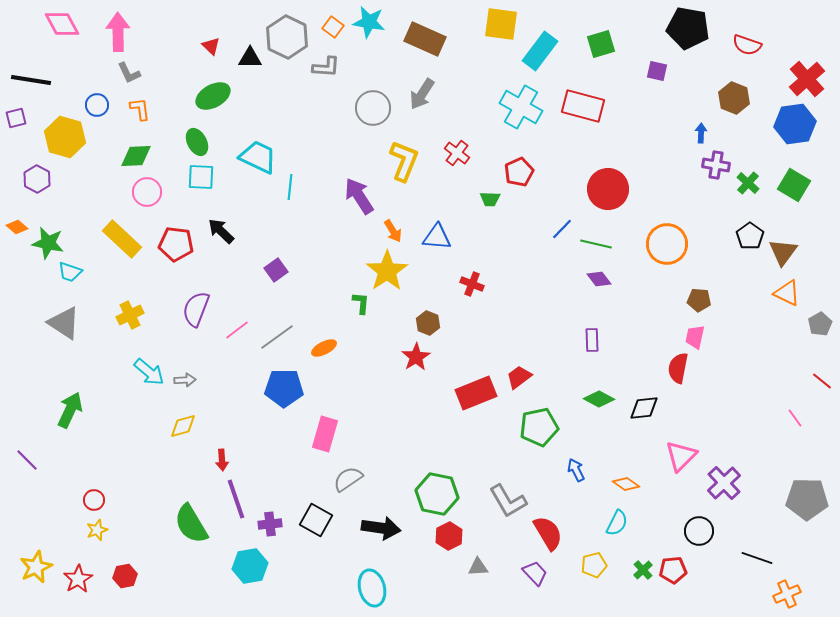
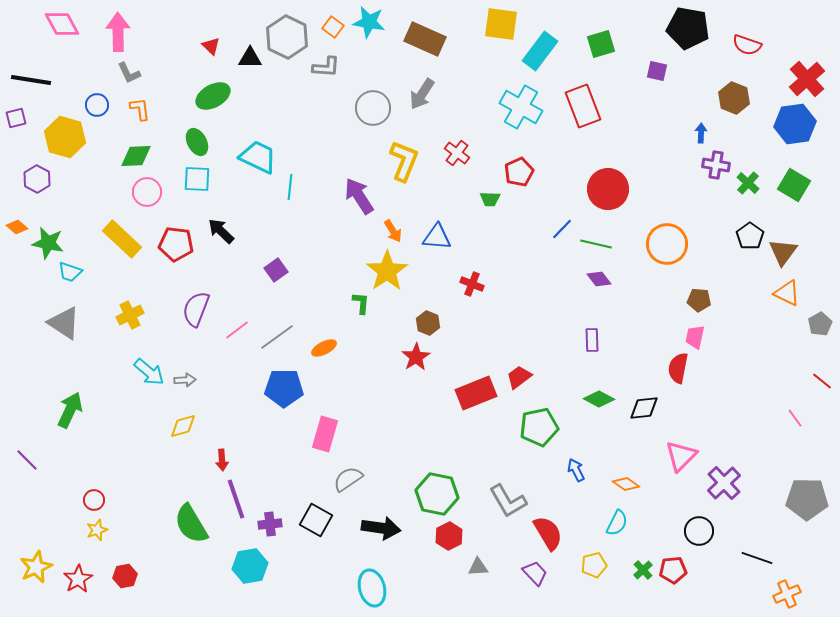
red rectangle at (583, 106): rotated 54 degrees clockwise
cyan square at (201, 177): moved 4 px left, 2 px down
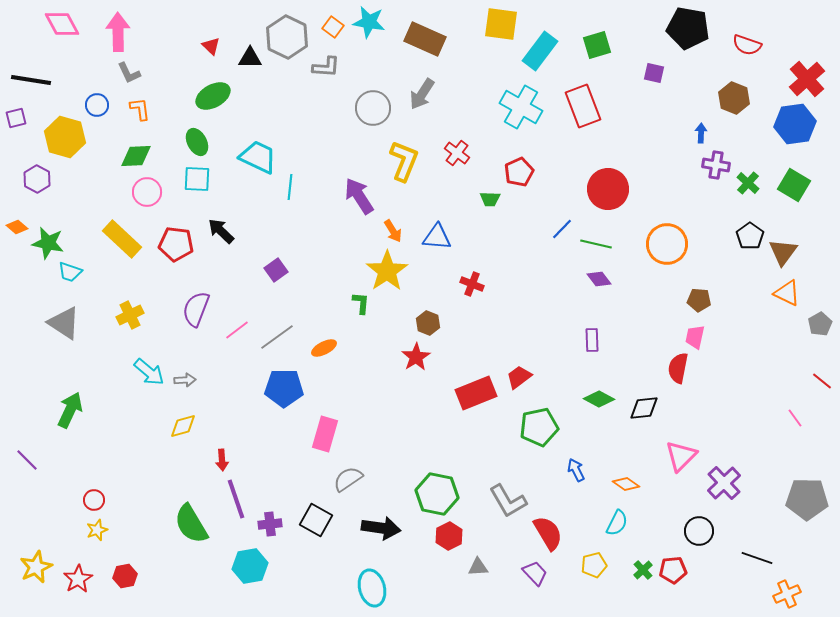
green square at (601, 44): moved 4 px left, 1 px down
purple square at (657, 71): moved 3 px left, 2 px down
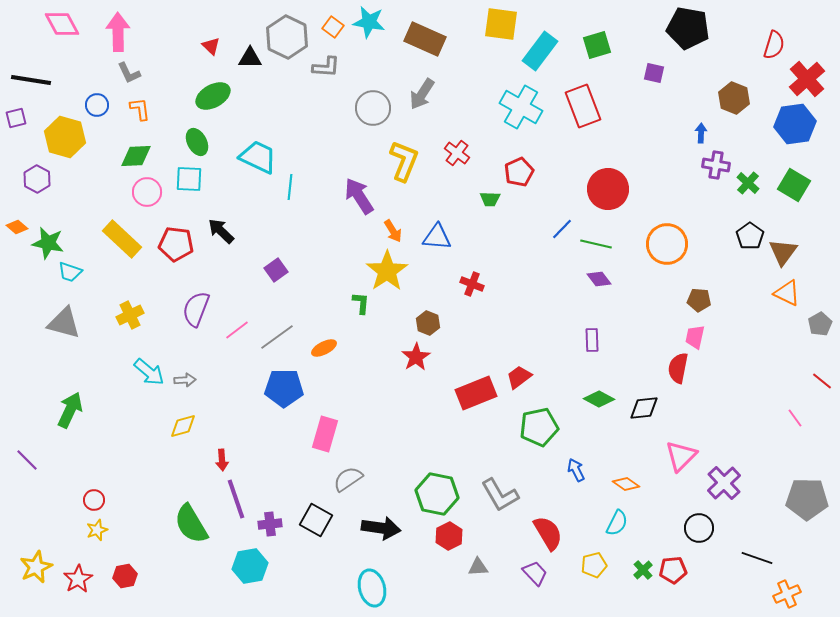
red semicircle at (747, 45): moved 27 px right; rotated 92 degrees counterclockwise
cyan square at (197, 179): moved 8 px left
gray triangle at (64, 323): rotated 18 degrees counterclockwise
gray L-shape at (508, 501): moved 8 px left, 6 px up
black circle at (699, 531): moved 3 px up
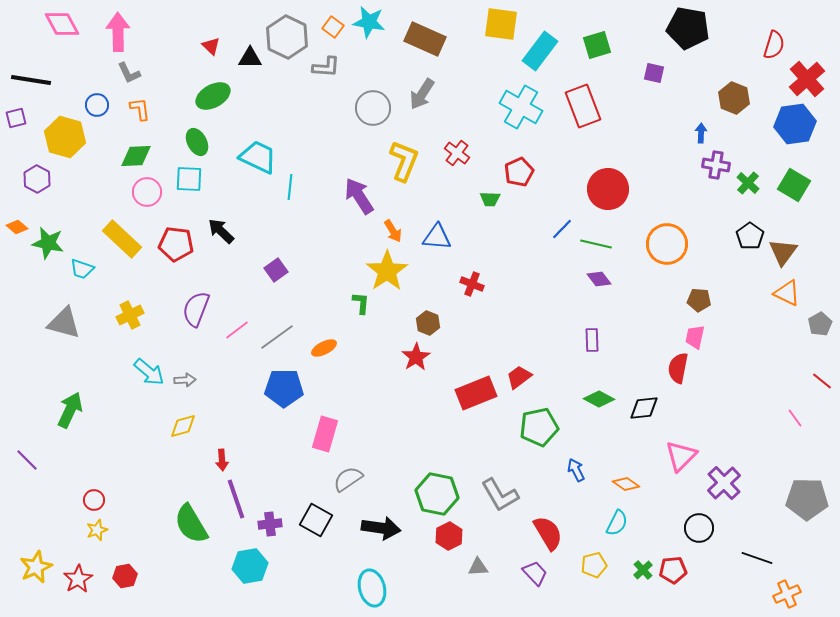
cyan trapezoid at (70, 272): moved 12 px right, 3 px up
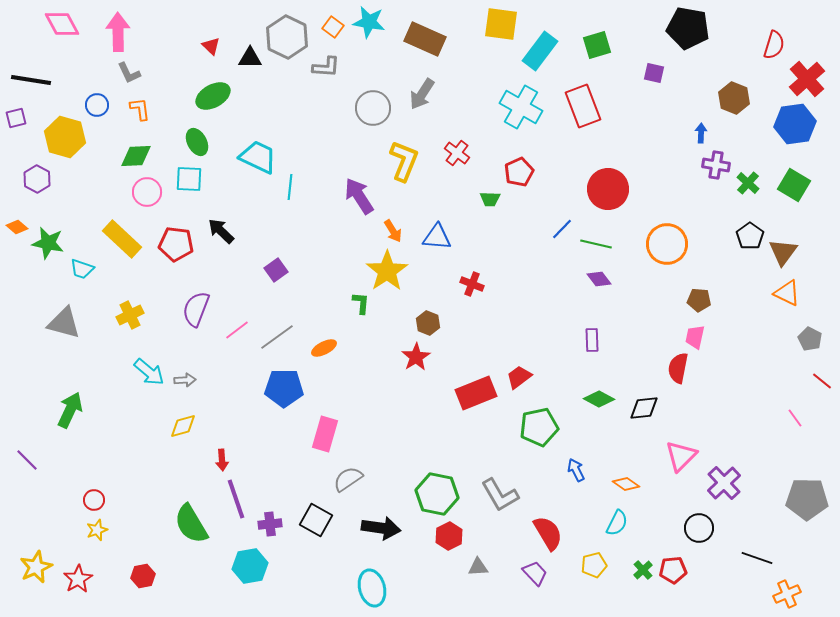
gray pentagon at (820, 324): moved 10 px left, 15 px down; rotated 15 degrees counterclockwise
red hexagon at (125, 576): moved 18 px right
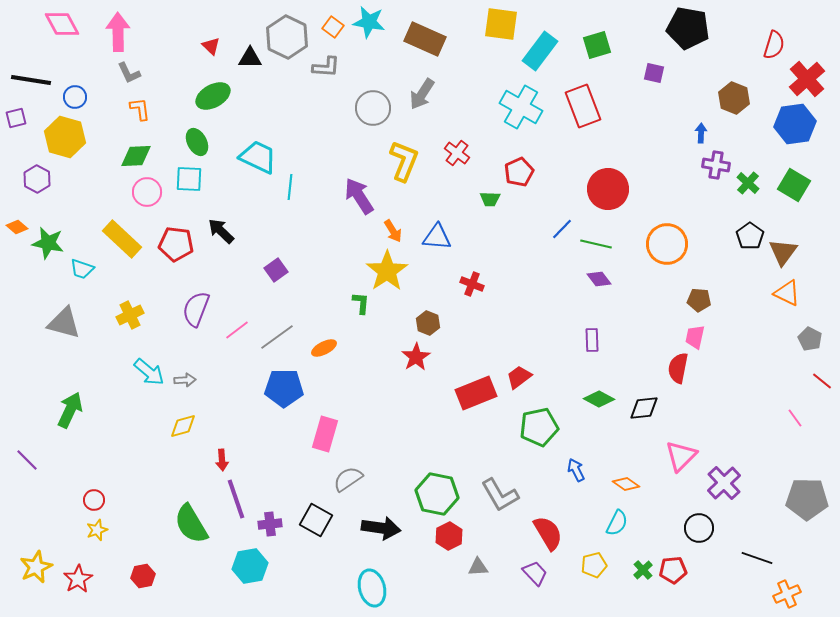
blue circle at (97, 105): moved 22 px left, 8 px up
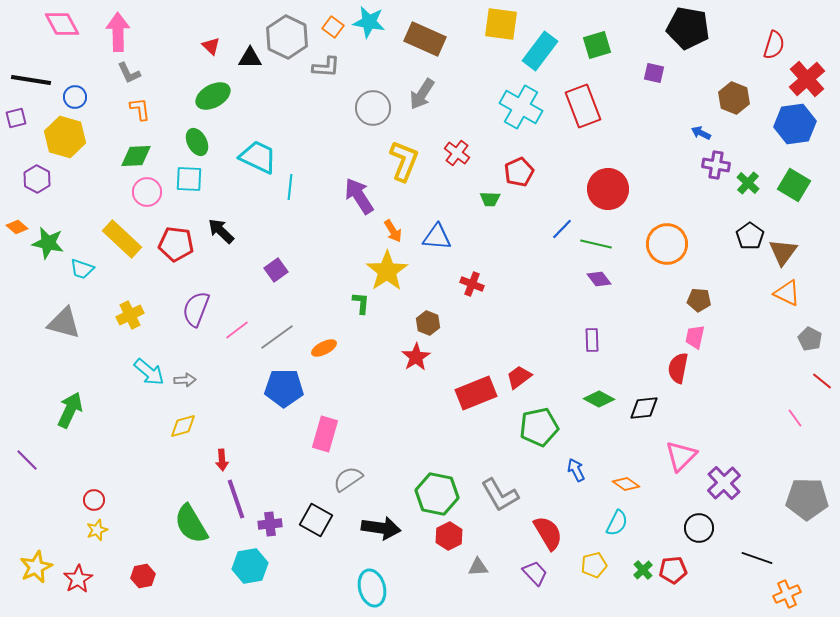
blue arrow at (701, 133): rotated 66 degrees counterclockwise
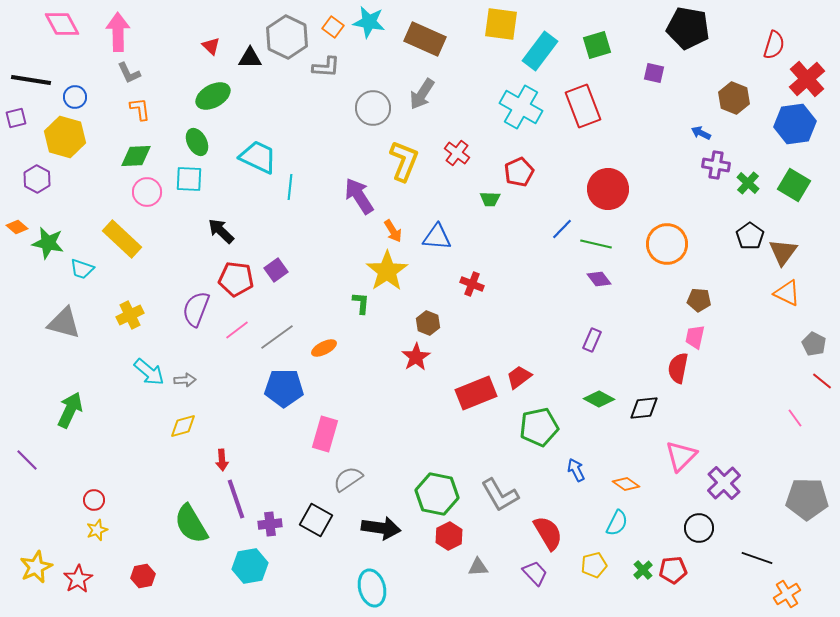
red pentagon at (176, 244): moved 60 px right, 35 px down
gray pentagon at (810, 339): moved 4 px right, 5 px down
purple rectangle at (592, 340): rotated 25 degrees clockwise
orange cross at (787, 594): rotated 8 degrees counterclockwise
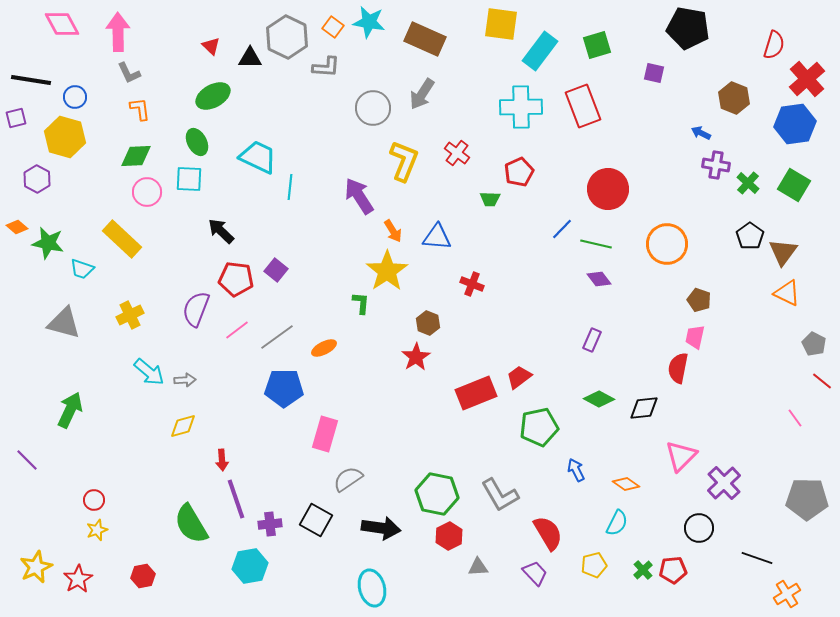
cyan cross at (521, 107): rotated 30 degrees counterclockwise
purple square at (276, 270): rotated 15 degrees counterclockwise
brown pentagon at (699, 300): rotated 15 degrees clockwise
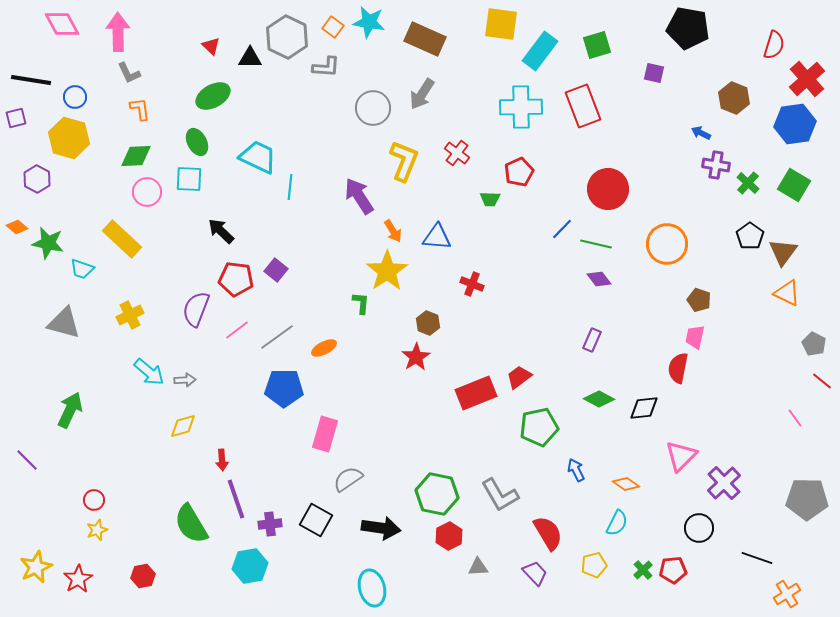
yellow hexagon at (65, 137): moved 4 px right, 1 px down
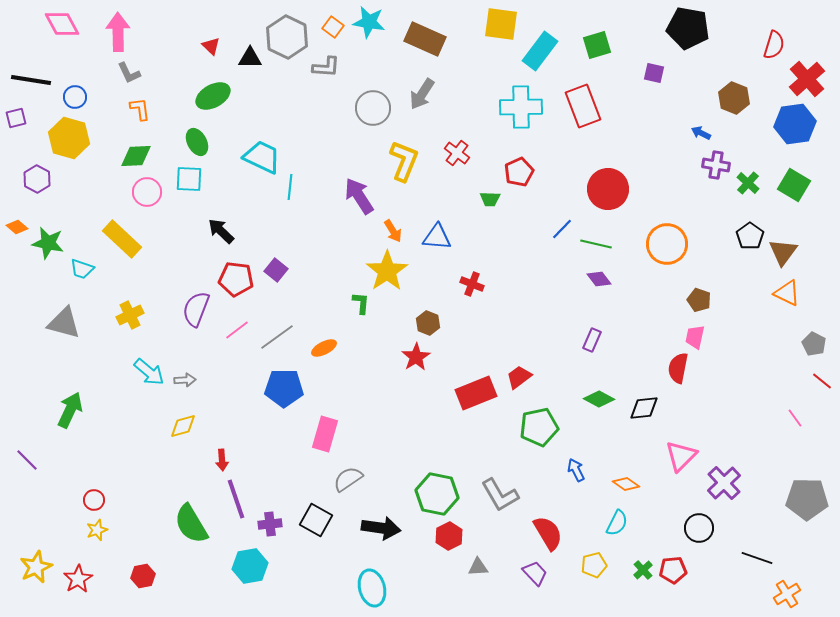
cyan trapezoid at (258, 157): moved 4 px right
